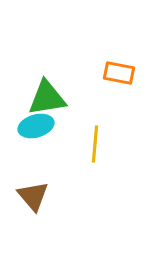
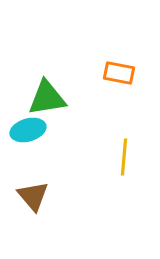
cyan ellipse: moved 8 px left, 4 px down
yellow line: moved 29 px right, 13 px down
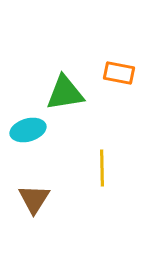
green triangle: moved 18 px right, 5 px up
yellow line: moved 22 px left, 11 px down; rotated 6 degrees counterclockwise
brown triangle: moved 1 px right, 3 px down; rotated 12 degrees clockwise
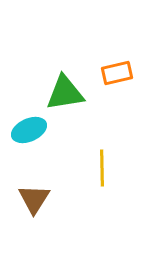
orange rectangle: moved 2 px left; rotated 24 degrees counterclockwise
cyan ellipse: moved 1 px right; rotated 8 degrees counterclockwise
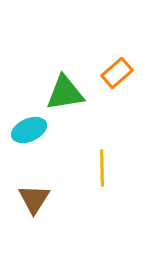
orange rectangle: rotated 28 degrees counterclockwise
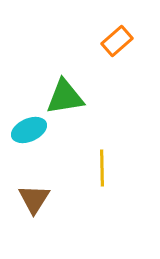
orange rectangle: moved 32 px up
green triangle: moved 4 px down
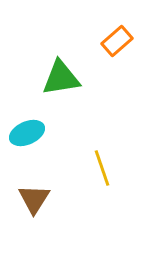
green triangle: moved 4 px left, 19 px up
cyan ellipse: moved 2 px left, 3 px down
yellow line: rotated 18 degrees counterclockwise
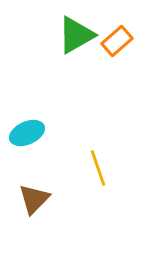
green triangle: moved 15 px right, 43 px up; rotated 21 degrees counterclockwise
yellow line: moved 4 px left
brown triangle: rotated 12 degrees clockwise
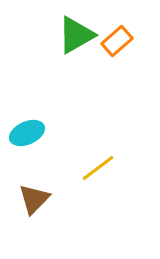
yellow line: rotated 72 degrees clockwise
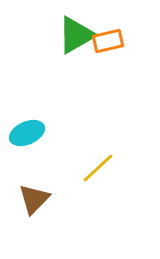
orange rectangle: moved 9 px left; rotated 28 degrees clockwise
yellow line: rotated 6 degrees counterclockwise
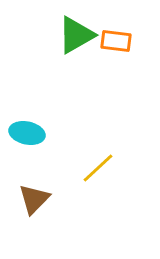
orange rectangle: moved 8 px right; rotated 20 degrees clockwise
cyan ellipse: rotated 36 degrees clockwise
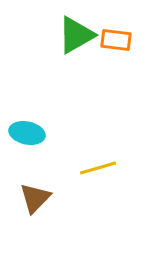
orange rectangle: moved 1 px up
yellow line: rotated 27 degrees clockwise
brown triangle: moved 1 px right, 1 px up
